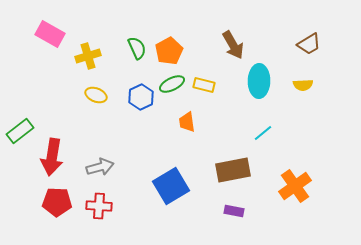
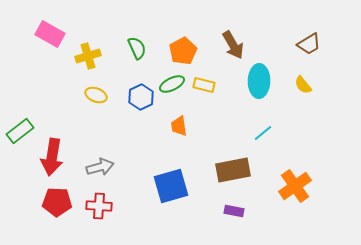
orange pentagon: moved 14 px right
yellow semicircle: rotated 54 degrees clockwise
orange trapezoid: moved 8 px left, 4 px down
blue square: rotated 15 degrees clockwise
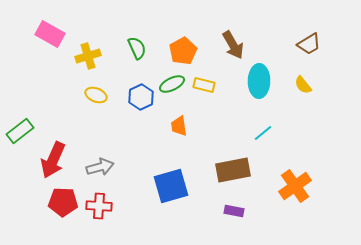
red arrow: moved 1 px right, 3 px down; rotated 15 degrees clockwise
red pentagon: moved 6 px right
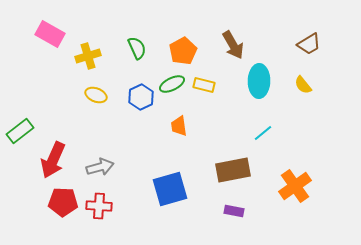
blue square: moved 1 px left, 3 px down
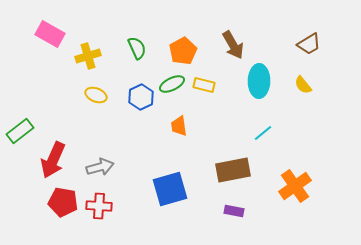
red pentagon: rotated 8 degrees clockwise
